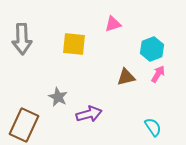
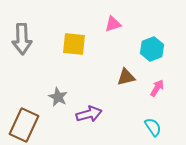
pink arrow: moved 1 px left, 14 px down
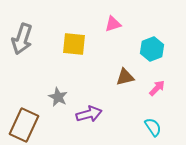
gray arrow: rotated 20 degrees clockwise
brown triangle: moved 1 px left
pink arrow: rotated 12 degrees clockwise
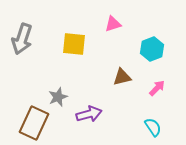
brown triangle: moved 3 px left
gray star: rotated 24 degrees clockwise
brown rectangle: moved 10 px right, 2 px up
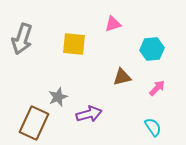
cyan hexagon: rotated 15 degrees clockwise
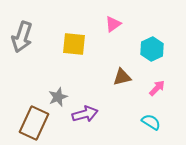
pink triangle: rotated 18 degrees counterclockwise
gray arrow: moved 2 px up
cyan hexagon: rotated 20 degrees counterclockwise
purple arrow: moved 4 px left
cyan semicircle: moved 2 px left, 5 px up; rotated 24 degrees counterclockwise
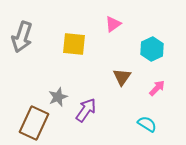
brown triangle: rotated 42 degrees counterclockwise
purple arrow: moved 1 px right, 4 px up; rotated 40 degrees counterclockwise
cyan semicircle: moved 4 px left, 2 px down
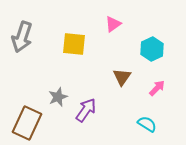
brown rectangle: moved 7 px left
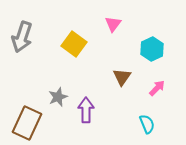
pink triangle: rotated 18 degrees counterclockwise
yellow square: rotated 30 degrees clockwise
purple arrow: rotated 35 degrees counterclockwise
cyan semicircle: rotated 36 degrees clockwise
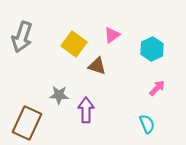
pink triangle: moved 1 px left, 11 px down; rotated 18 degrees clockwise
brown triangle: moved 25 px left, 11 px up; rotated 48 degrees counterclockwise
gray star: moved 1 px right, 2 px up; rotated 24 degrees clockwise
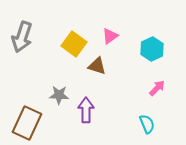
pink triangle: moved 2 px left, 1 px down
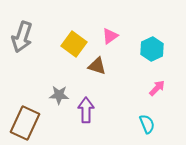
brown rectangle: moved 2 px left
